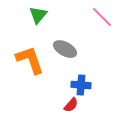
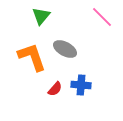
green triangle: moved 3 px right, 1 px down
orange L-shape: moved 2 px right, 3 px up
red semicircle: moved 16 px left, 16 px up
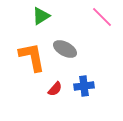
green triangle: rotated 18 degrees clockwise
orange L-shape: rotated 8 degrees clockwise
blue cross: moved 3 px right, 1 px down; rotated 12 degrees counterclockwise
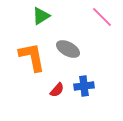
gray ellipse: moved 3 px right
red semicircle: moved 2 px right, 1 px down
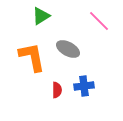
pink line: moved 3 px left, 4 px down
red semicircle: rotated 42 degrees counterclockwise
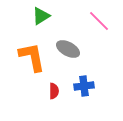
red semicircle: moved 3 px left, 1 px down
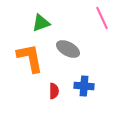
green triangle: moved 7 px down; rotated 12 degrees clockwise
pink line: moved 3 px right, 3 px up; rotated 20 degrees clockwise
orange L-shape: moved 2 px left, 1 px down
blue cross: rotated 12 degrees clockwise
